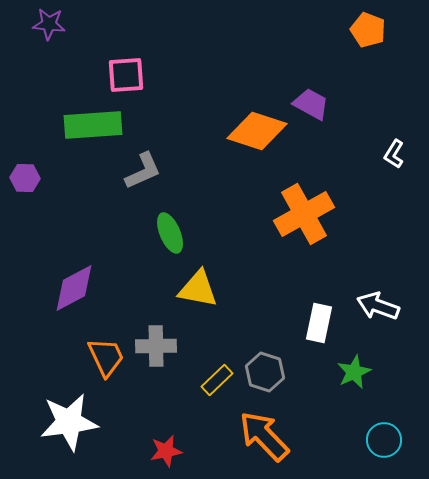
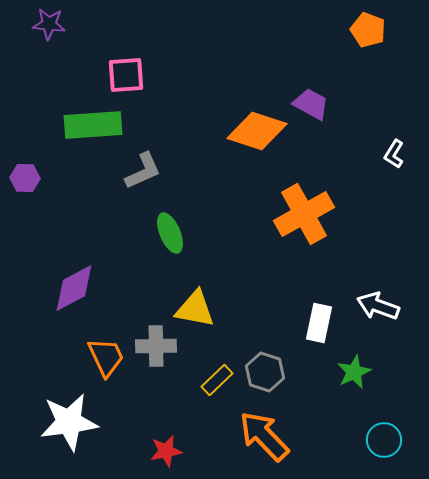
yellow triangle: moved 3 px left, 20 px down
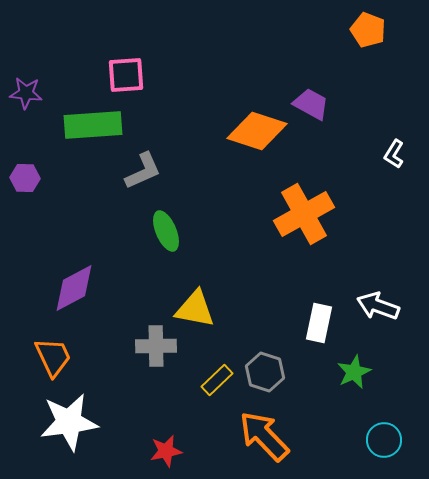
purple star: moved 23 px left, 69 px down
green ellipse: moved 4 px left, 2 px up
orange trapezoid: moved 53 px left
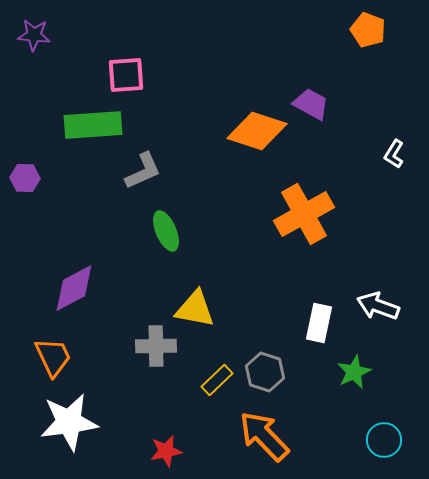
purple star: moved 8 px right, 58 px up
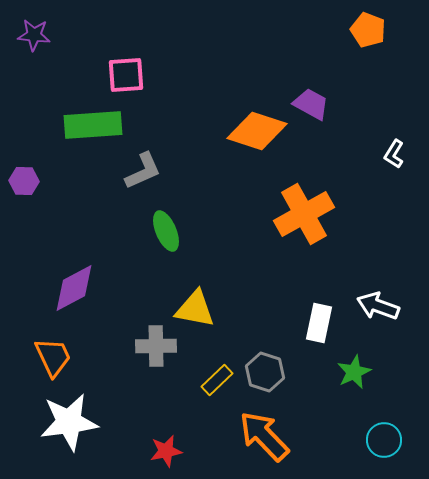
purple hexagon: moved 1 px left, 3 px down
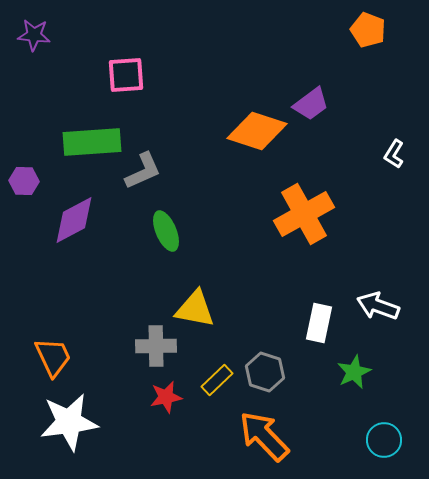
purple trapezoid: rotated 114 degrees clockwise
green rectangle: moved 1 px left, 17 px down
purple diamond: moved 68 px up
red star: moved 54 px up
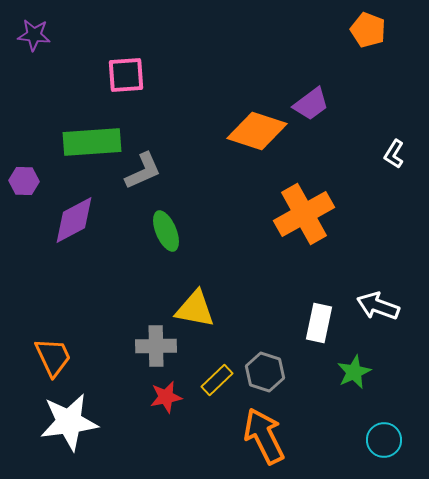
orange arrow: rotated 18 degrees clockwise
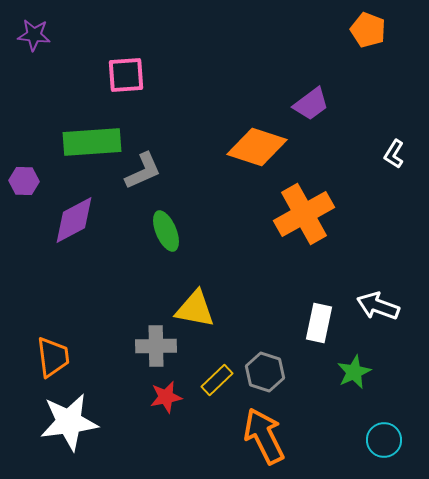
orange diamond: moved 16 px down
orange trapezoid: rotated 18 degrees clockwise
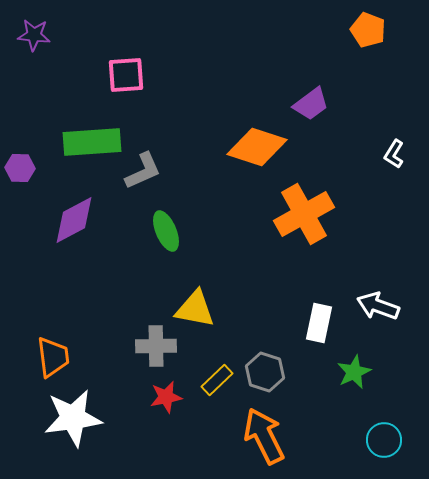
purple hexagon: moved 4 px left, 13 px up
white star: moved 4 px right, 4 px up
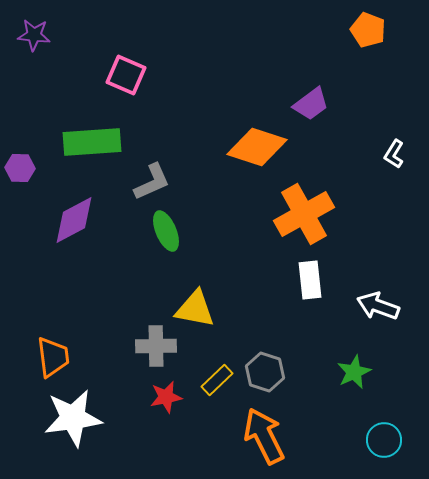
pink square: rotated 27 degrees clockwise
gray L-shape: moved 9 px right, 11 px down
white rectangle: moved 9 px left, 43 px up; rotated 18 degrees counterclockwise
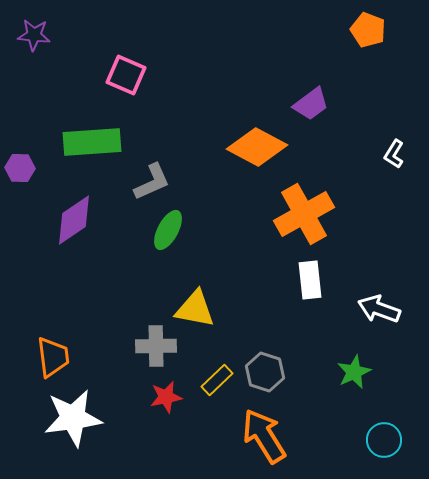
orange diamond: rotated 10 degrees clockwise
purple diamond: rotated 6 degrees counterclockwise
green ellipse: moved 2 px right, 1 px up; rotated 51 degrees clockwise
white arrow: moved 1 px right, 3 px down
orange arrow: rotated 6 degrees counterclockwise
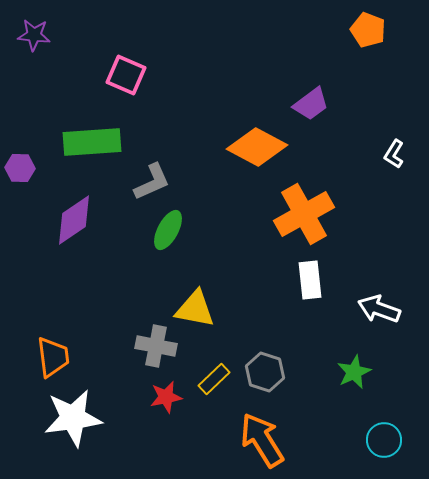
gray cross: rotated 12 degrees clockwise
yellow rectangle: moved 3 px left, 1 px up
orange arrow: moved 2 px left, 4 px down
